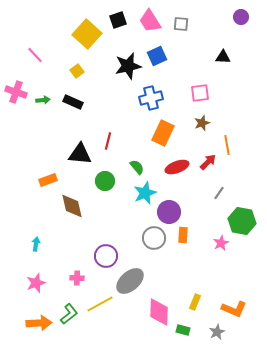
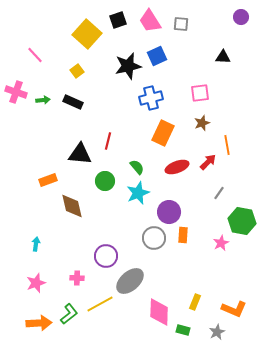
cyan star at (145, 193): moved 7 px left
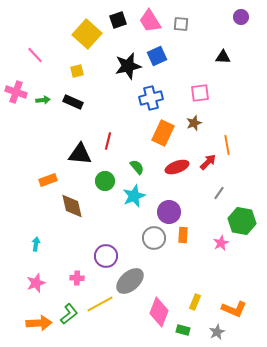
yellow square at (77, 71): rotated 24 degrees clockwise
brown star at (202, 123): moved 8 px left
cyan star at (138, 193): moved 4 px left, 3 px down
pink diamond at (159, 312): rotated 20 degrees clockwise
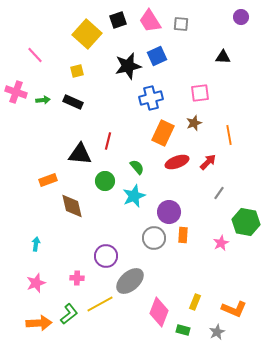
orange line at (227, 145): moved 2 px right, 10 px up
red ellipse at (177, 167): moved 5 px up
green hexagon at (242, 221): moved 4 px right, 1 px down
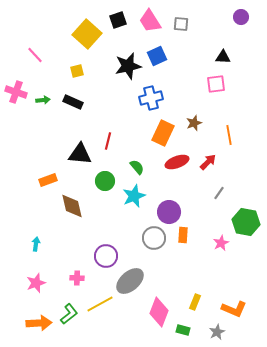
pink square at (200, 93): moved 16 px right, 9 px up
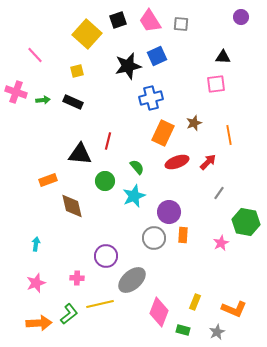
gray ellipse at (130, 281): moved 2 px right, 1 px up
yellow line at (100, 304): rotated 16 degrees clockwise
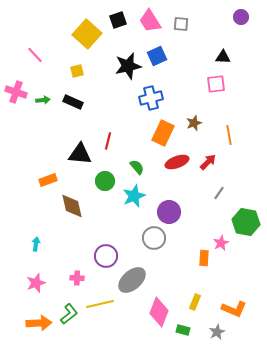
orange rectangle at (183, 235): moved 21 px right, 23 px down
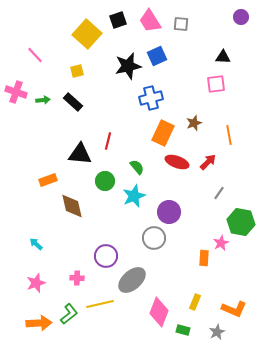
black rectangle at (73, 102): rotated 18 degrees clockwise
red ellipse at (177, 162): rotated 40 degrees clockwise
green hexagon at (246, 222): moved 5 px left
cyan arrow at (36, 244): rotated 56 degrees counterclockwise
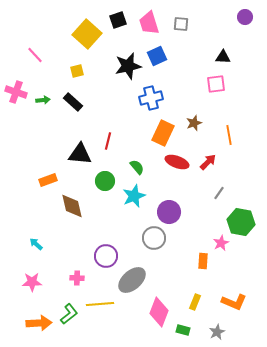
purple circle at (241, 17): moved 4 px right
pink trapezoid at (150, 21): moved 1 px left, 2 px down; rotated 15 degrees clockwise
orange rectangle at (204, 258): moved 1 px left, 3 px down
pink star at (36, 283): moved 4 px left, 1 px up; rotated 18 degrees clockwise
yellow line at (100, 304): rotated 8 degrees clockwise
orange L-shape at (234, 309): moved 7 px up
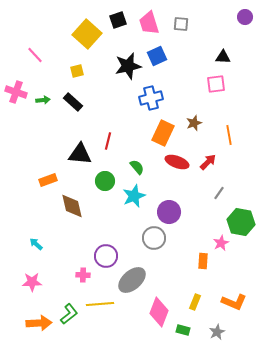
pink cross at (77, 278): moved 6 px right, 3 px up
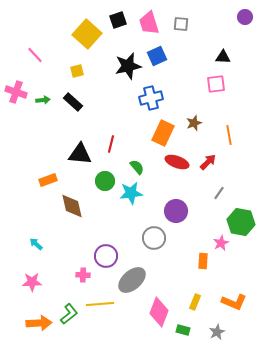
red line at (108, 141): moved 3 px right, 3 px down
cyan star at (134, 196): moved 3 px left, 3 px up; rotated 15 degrees clockwise
purple circle at (169, 212): moved 7 px right, 1 px up
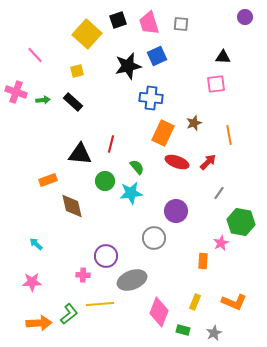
blue cross at (151, 98): rotated 20 degrees clockwise
gray ellipse at (132, 280): rotated 20 degrees clockwise
gray star at (217, 332): moved 3 px left, 1 px down
